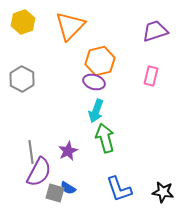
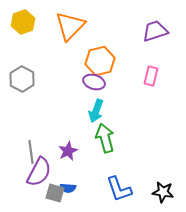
blue semicircle: rotated 28 degrees counterclockwise
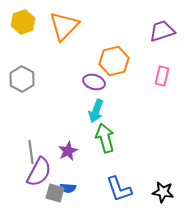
orange triangle: moved 6 px left
purple trapezoid: moved 7 px right
orange hexagon: moved 14 px right
pink rectangle: moved 11 px right
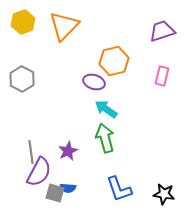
cyan arrow: moved 10 px right, 2 px up; rotated 105 degrees clockwise
black star: moved 1 px right, 2 px down
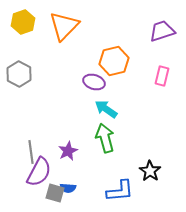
gray hexagon: moved 3 px left, 5 px up
blue L-shape: moved 1 px right, 2 px down; rotated 76 degrees counterclockwise
black star: moved 14 px left, 23 px up; rotated 25 degrees clockwise
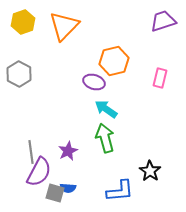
purple trapezoid: moved 1 px right, 10 px up
pink rectangle: moved 2 px left, 2 px down
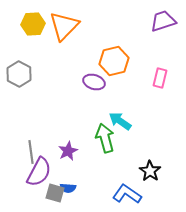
yellow hexagon: moved 10 px right, 2 px down; rotated 15 degrees clockwise
cyan arrow: moved 14 px right, 12 px down
blue L-shape: moved 7 px right, 3 px down; rotated 140 degrees counterclockwise
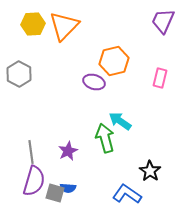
purple trapezoid: rotated 48 degrees counterclockwise
purple semicircle: moved 5 px left, 9 px down; rotated 12 degrees counterclockwise
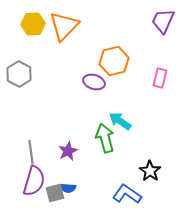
gray square: rotated 30 degrees counterclockwise
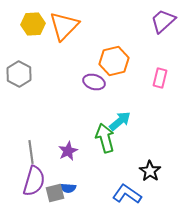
purple trapezoid: rotated 24 degrees clockwise
cyan arrow: rotated 105 degrees clockwise
